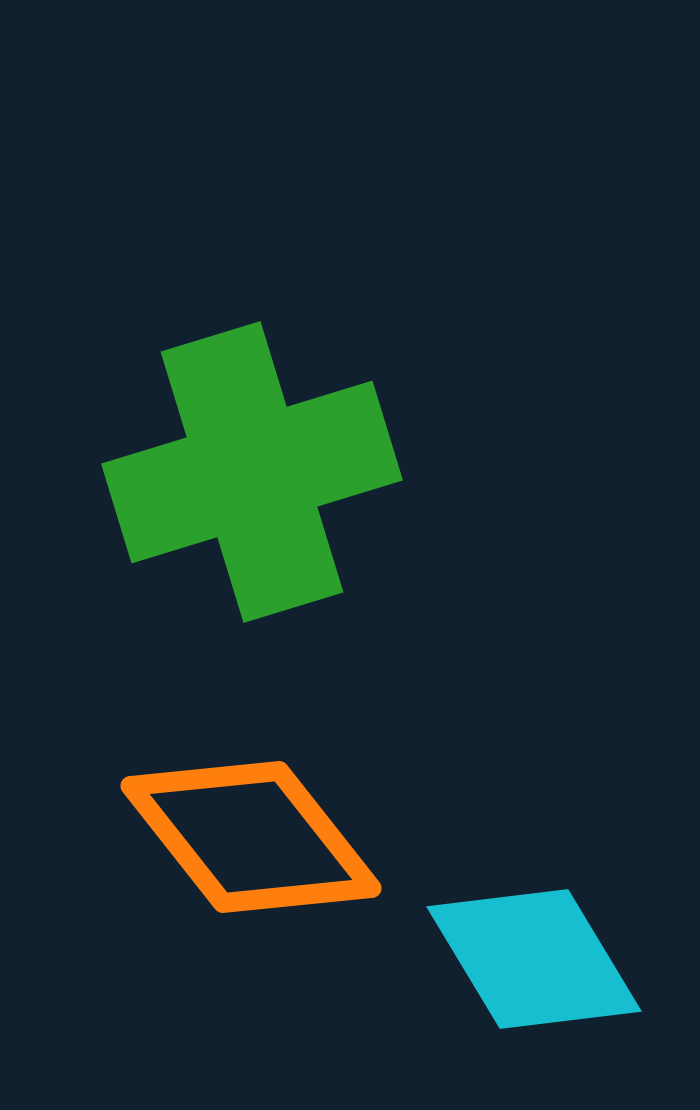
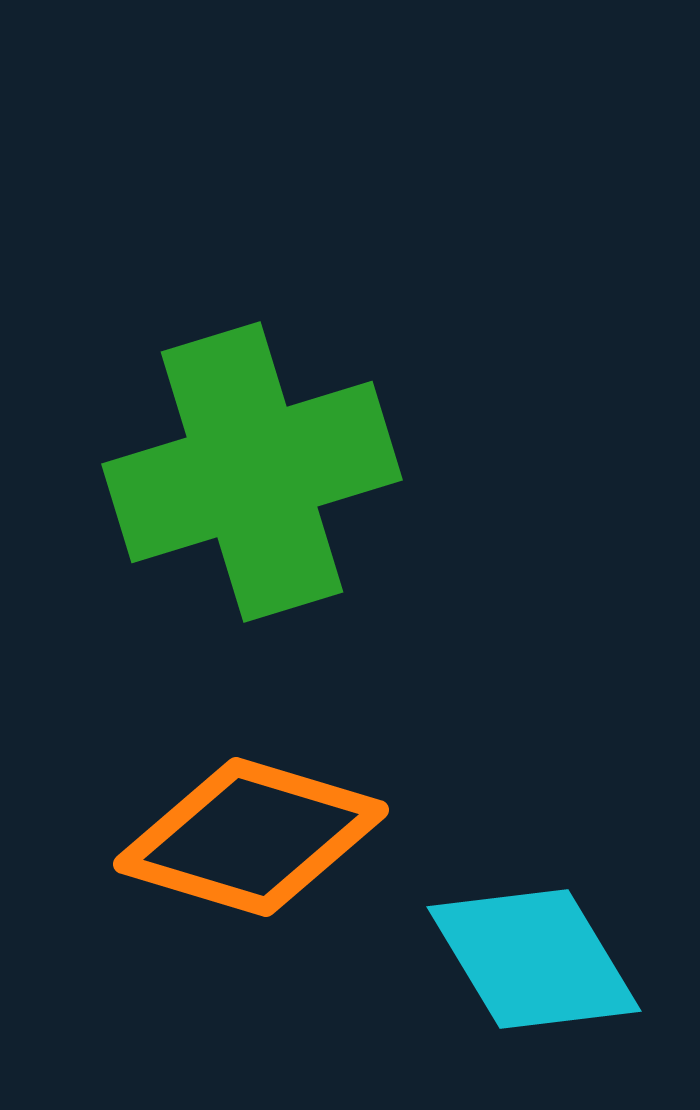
orange diamond: rotated 35 degrees counterclockwise
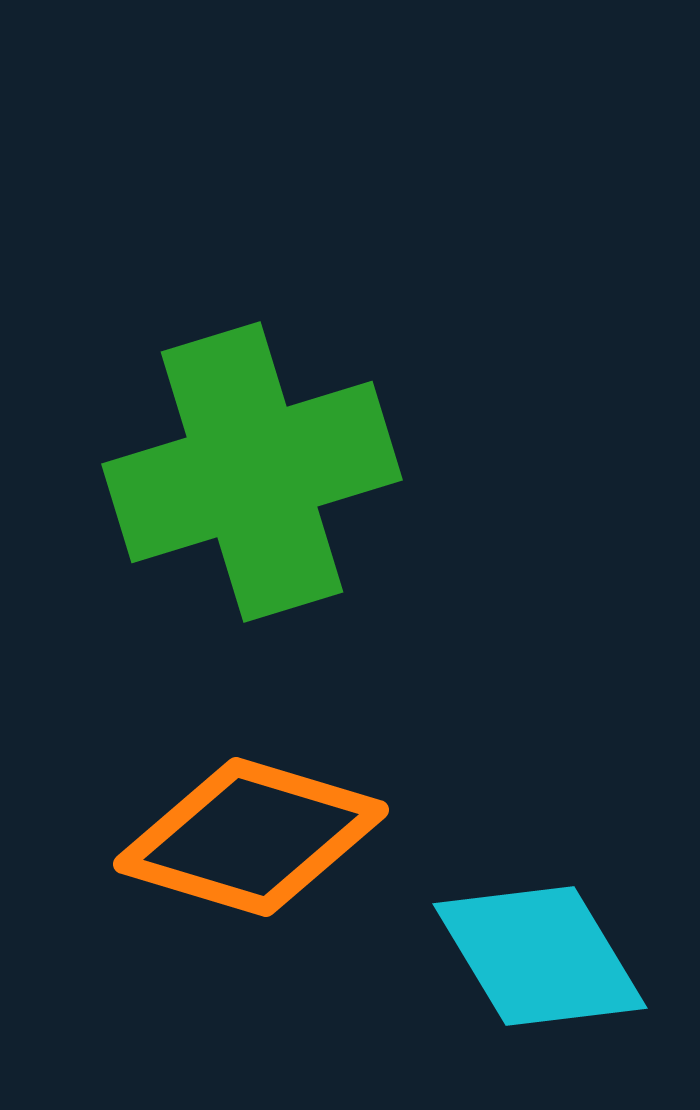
cyan diamond: moved 6 px right, 3 px up
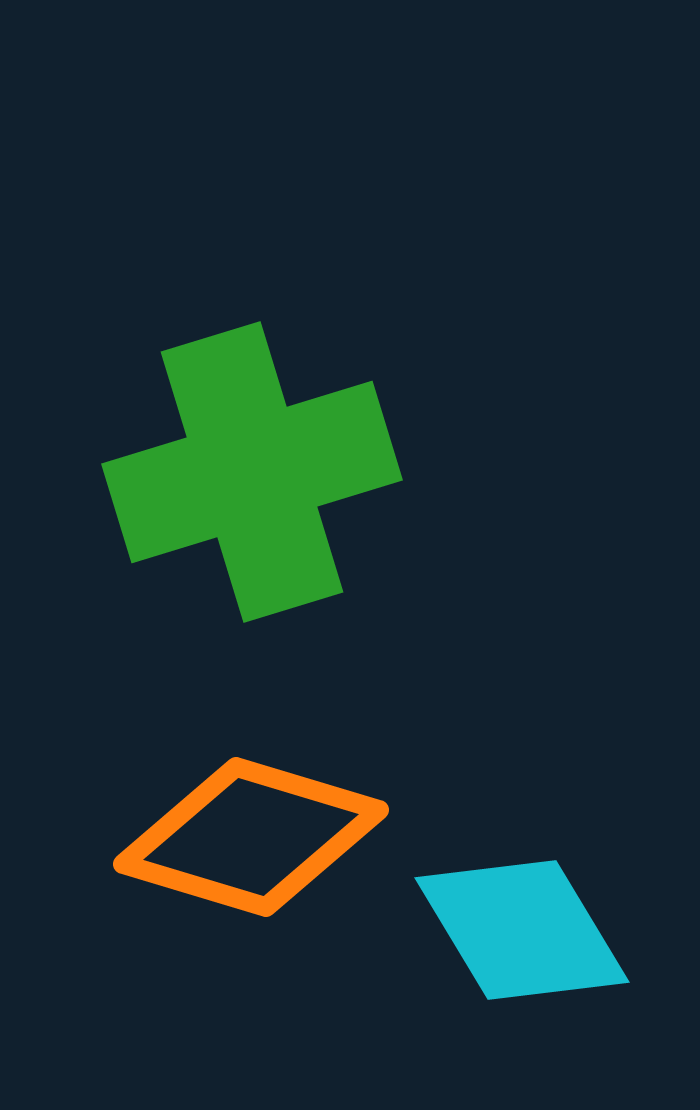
cyan diamond: moved 18 px left, 26 px up
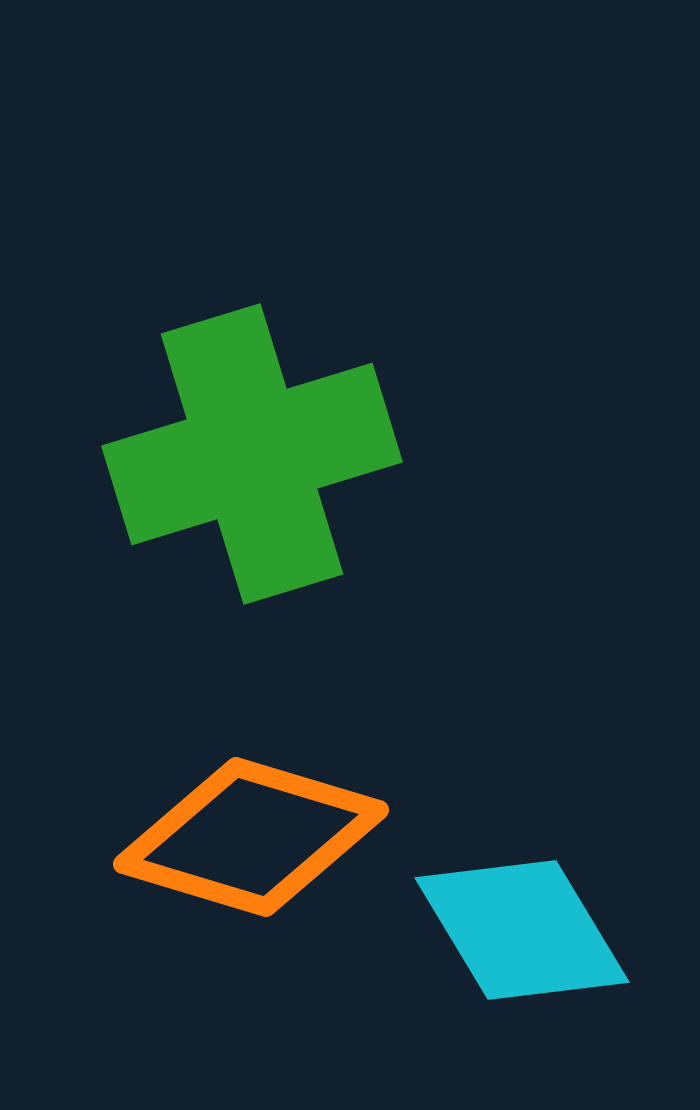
green cross: moved 18 px up
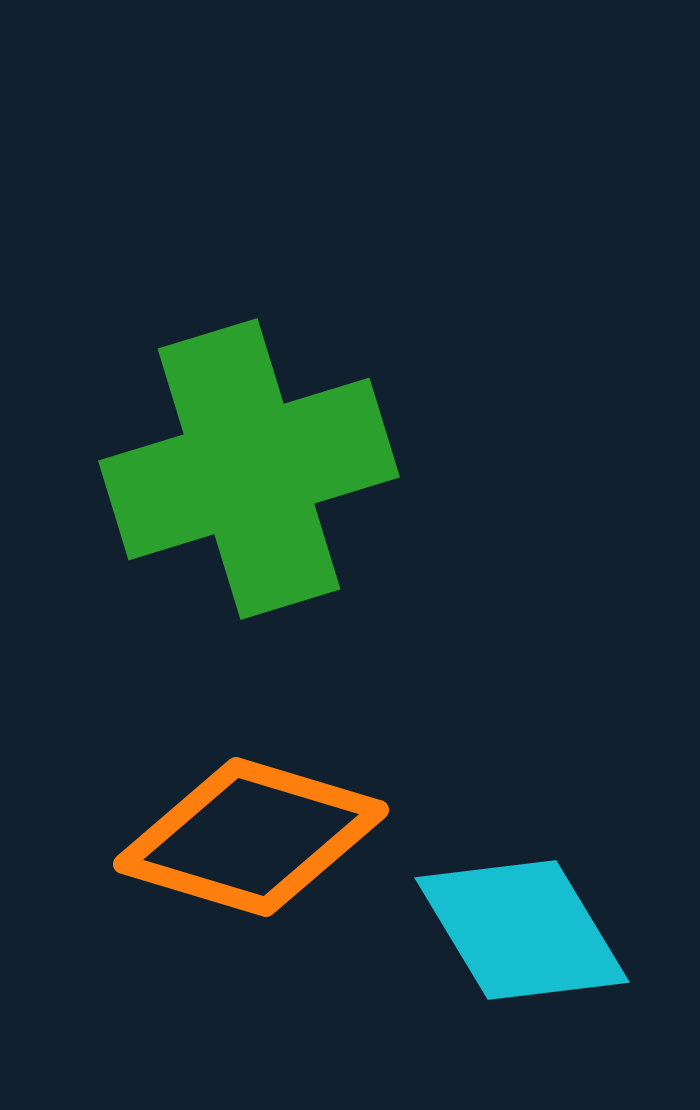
green cross: moved 3 px left, 15 px down
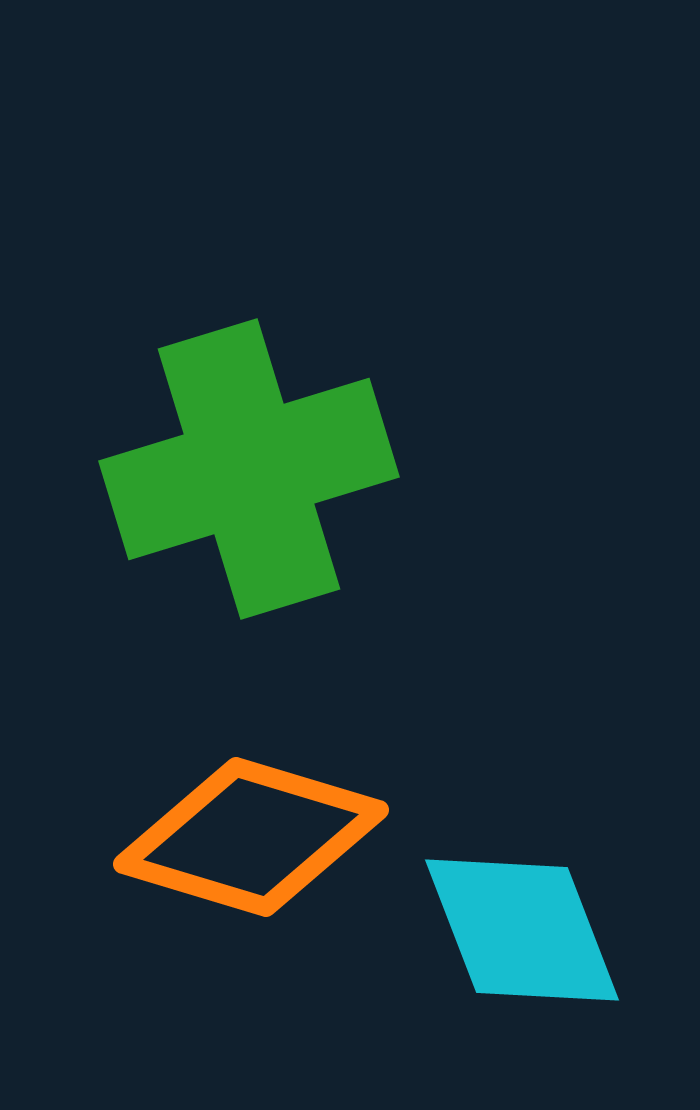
cyan diamond: rotated 10 degrees clockwise
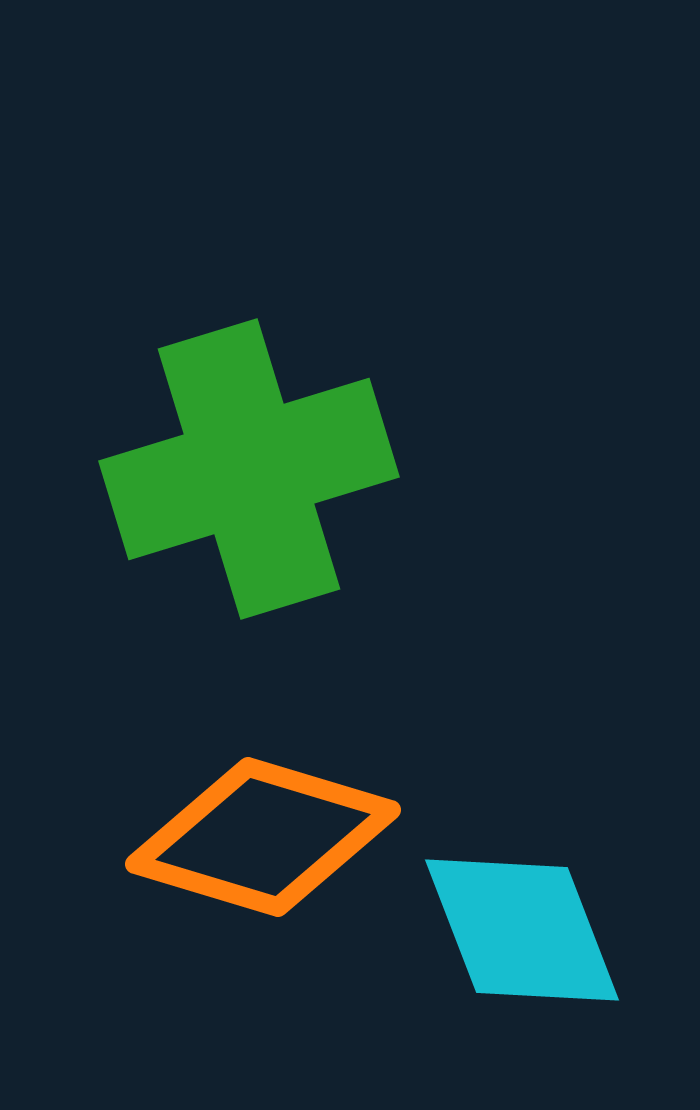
orange diamond: moved 12 px right
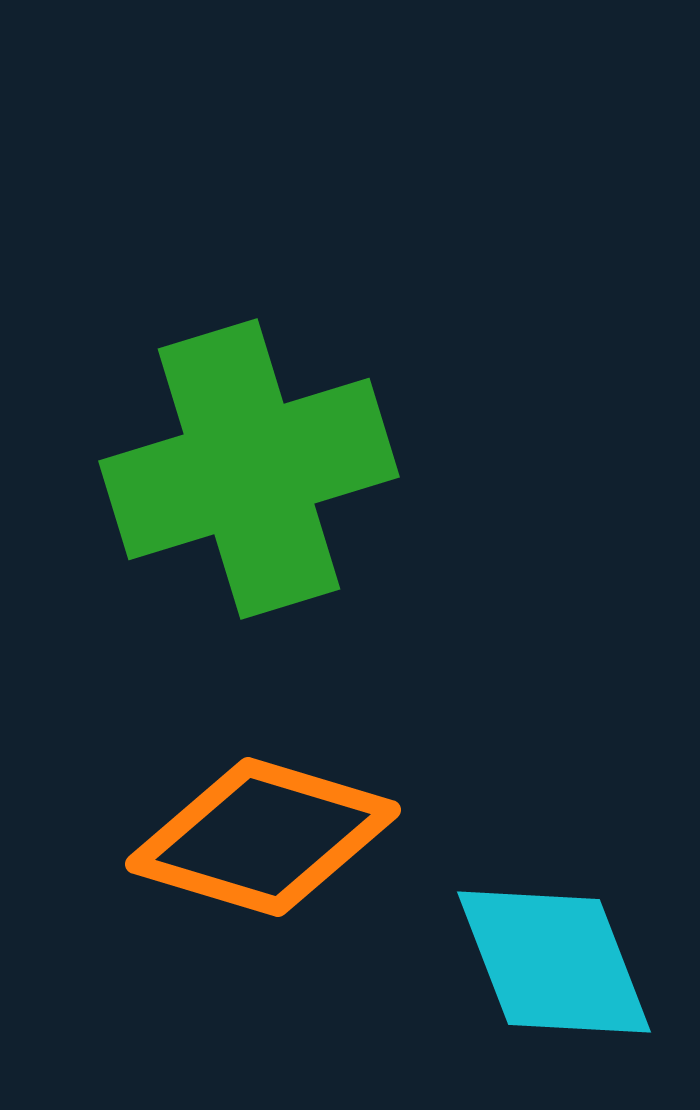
cyan diamond: moved 32 px right, 32 px down
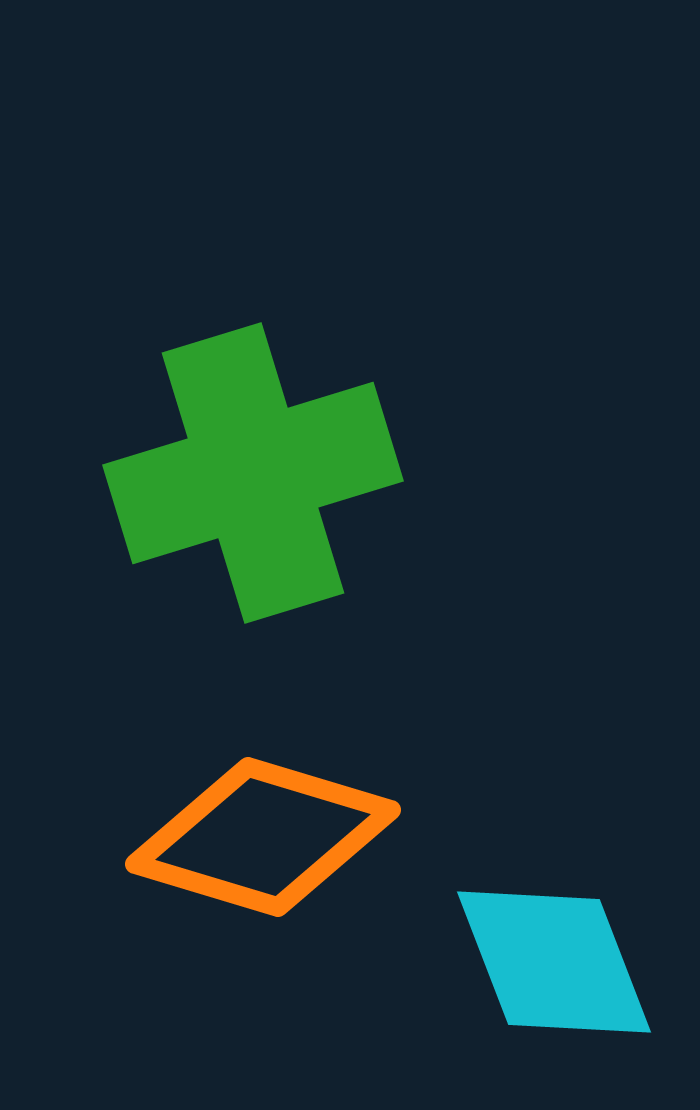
green cross: moved 4 px right, 4 px down
